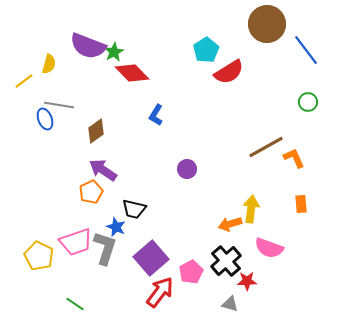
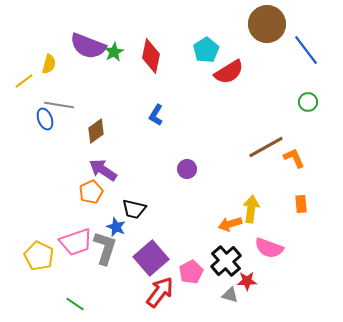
red diamond: moved 19 px right, 17 px up; rotated 56 degrees clockwise
gray triangle: moved 9 px up
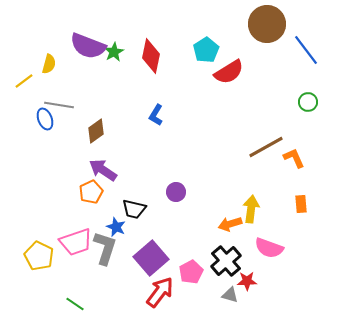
purple circle: moved 11 px left, 23 px down
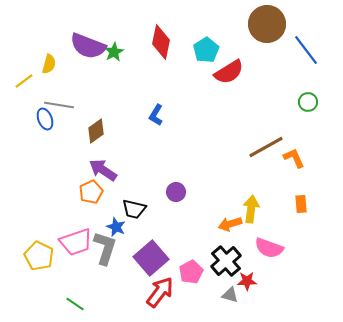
red diamond: moved 10 px right, 14 px up
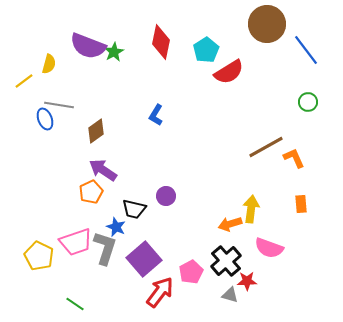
purple circle: moved 10 px left, 4 px down
purple square: moved 7 px left, 1 px down
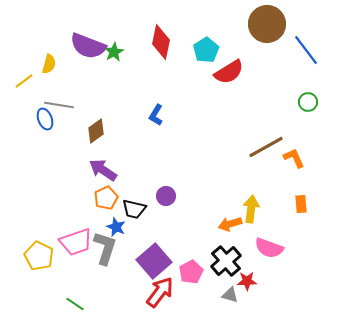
orange pentagon: moved 15 px right, 6 px down
purple square: moved 10 px right, 2 px down
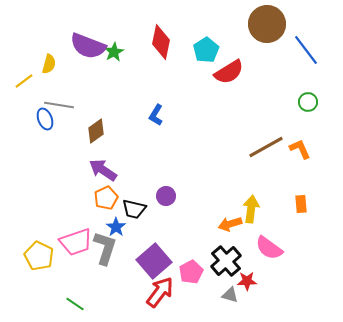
orange L-shape: moved 6 px right, 9 px up
blue star: rotated 12 degrees clockwise
pink semicircle: rotated 16 degrees clockwise
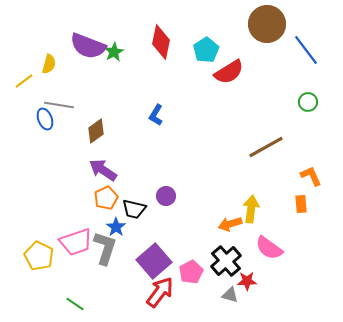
orange L-shape: moved 11 px right, 27 px down
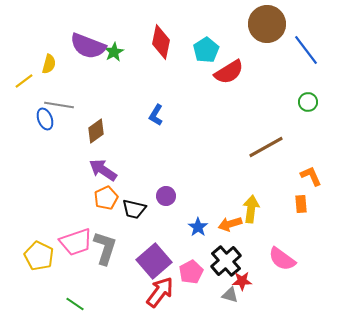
blue star: moved 82 px right
pink semicircle: moved 13 px right, 11 px down
red star: moved 5 px left
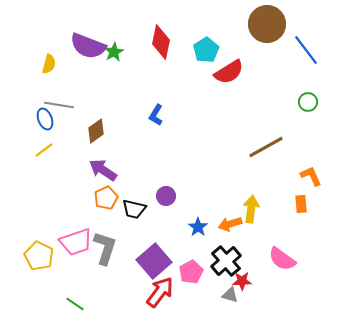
yellow line: moved 20 px right, 69 px down
